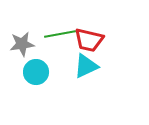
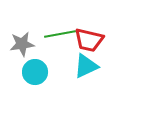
cyan circle: moved 1 px left
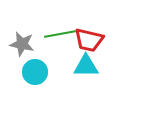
gray star: rotated 20 degrees clockwise
cyan triangle: rotated 24 degrees clockwise
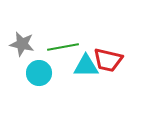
green line: moved 3 px right, 13 px down
red trapezoid: moved 19 px right, 20 px down
cyan circle: moved 4 px right, 1 px down
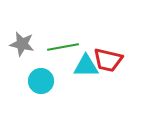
cyan circle: moved 2 px right, 8 px down
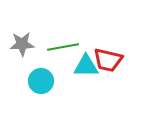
gray star: rotated 15 degrees counterclockwise
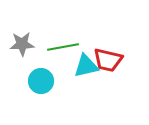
cyan triangle: rotated 12 degrees counterclockwise
